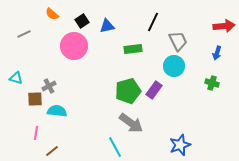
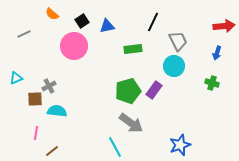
cyan triangle: rotated 40 degrees counterclockwise
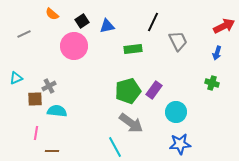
red arrow: rotated 20 degrees counterclockwise
cyan circle: moved 2 px right, 46 px down
blue star: moved 1 px up; rotated 15 degrees clockwise
brown line: rotated 40 degrees clockwise
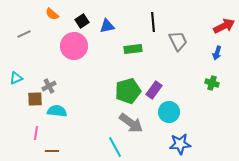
black line: rotated 30 degrees counterclockwise
cyan circle: moved 7 px left
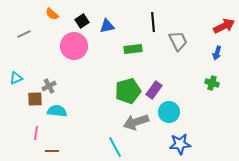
gray arrow: moved 5 px right, 1 px up; rotated 125 degrees clockwise
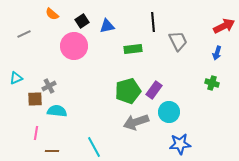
cyan line: moved 21 px left
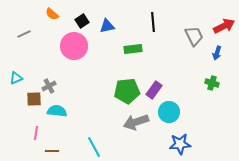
gray trapezoid: moved 16 px right, 5 px up
green pentagon: moved 1 px left; rotated 10 degrees clockwise
brown square: moved 1 px left
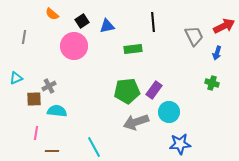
gray line: moved 3 px down; rotated 56 degrees counterclockwise
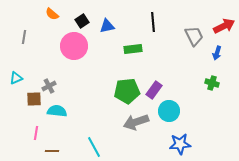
cyan circle: moved 1 px up
